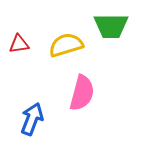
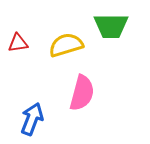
red triangle: moved 1 px left, 1 px up
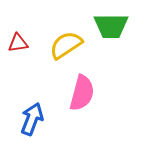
yellow semicircle: rotated 16 degrees counterclockwise
